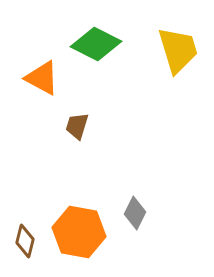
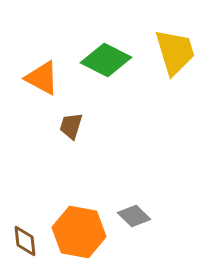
green diamond: moved 10 px right, 16 px down
yellow trapezoid: moved 3 px left, 2 px down
brown trapezoid: moved 6 px left
gray diamond: moved 1 px left, 3 px down; rotated 72 degrees counterclockwise
brown diamond: rotated 20 degrees counterclockwise
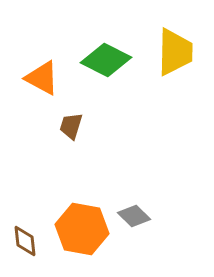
yellow trapezoid: rotated 18 degrees clockwise
orange hexagon: moved 3 px right, 3 px up
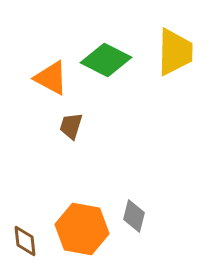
orange triangle: moved 9 px right
gray diamond: rotated 60 degrees clockwise
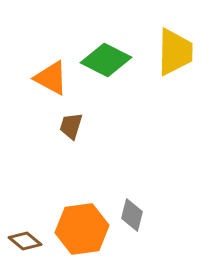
gray diamond: moved 2 px left, 1 px up
orange hexagon: rotated 18 degrees counterclockwise
brown diamond: rotated 44 degrees counterclockwise
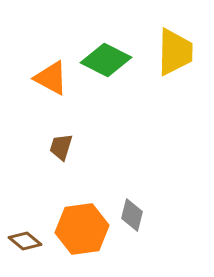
brown trapezoid: moved 10 px left, 21 px down
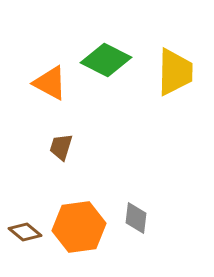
yellow trapezoid: moved 20 px down
orange triangle: moved 1 px left, 5 px down
gray diamond: moved 4 px right, 3 px down; rotated 8 degrees counterclockwise
orange hexagon: moved 3 px left, 2 px up
brown diamond: moved 9 px up
